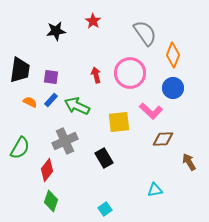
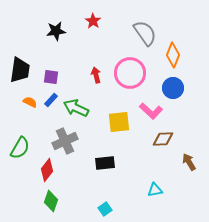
green arrow: moved 1 px left, 2 px down
black rectangle: moved 1 px right, 5 px down; rotated 66 degrees counterclockwise
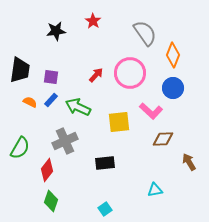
red arrow: rotated 56 degrees clockwise
green arrow: moved 2 px right, 1 px up
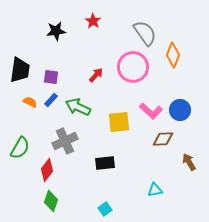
pink circle: moved 3 px right, 6 px up
blue circle: moved 7 px right, 22 px down
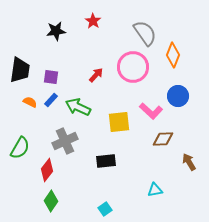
blue circle: moved 2 px left, 14 px up
black rectangle: moved 1 px right, 2 px up
green diamond: rotated 15 degrees clockwise
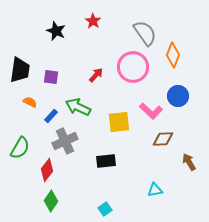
black star: rotated 30 degrees clockwise
blue rectangle: moved 16 px down
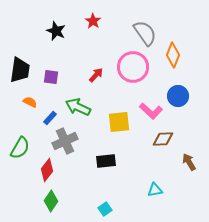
blue rectangle: moved 1 px left, 2 px down
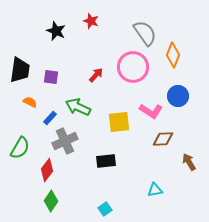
red star: moved 2 px left; rotated 14 degrees counterclockwise
pink L-shape: rotated 10 degrees counterclockwise
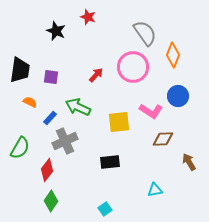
red star: moved 3 px left, 4 px up
black rectangle: moved 4 px right, 1 px down
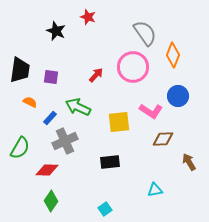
red diamond: rotated 55 degrees clockwise
